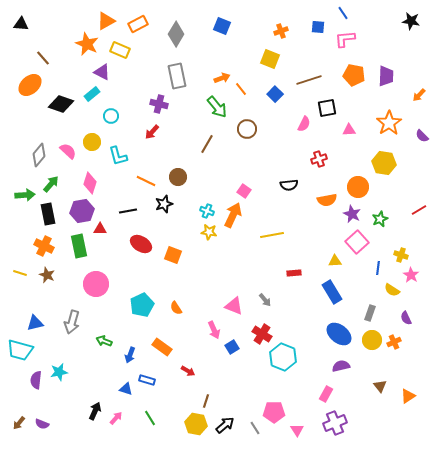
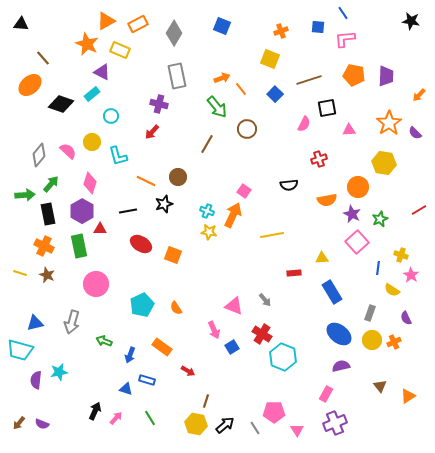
gray diamond at (176, 34): moved 2 px left, 1 px up
purple semicircle at (422, 136): moved 7 px left, 3 px up
purple hexagon at (82, 211): rotated 20 degrees counterclockwise
yellow triangle at (335, 261): moved 13 px left, 3 px up
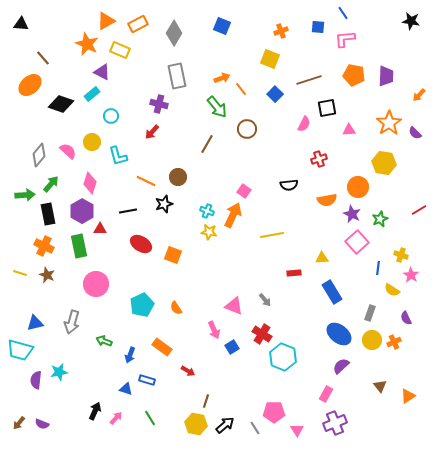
purple semicircle at (341, 366): rotated 30 degrees counterclockwise
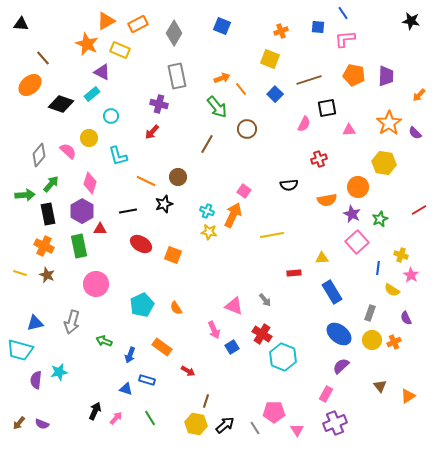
yellow circle at (92, 142): moved 3 px left, 4 px up
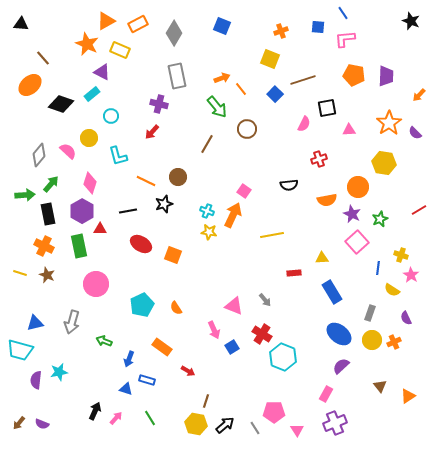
black star at (411, 21): rotated 12 degrees clockwise
brown line at (309, 80): moved 6 px left
blue arrow at (130, 355): moved 1 px left, 4 px down
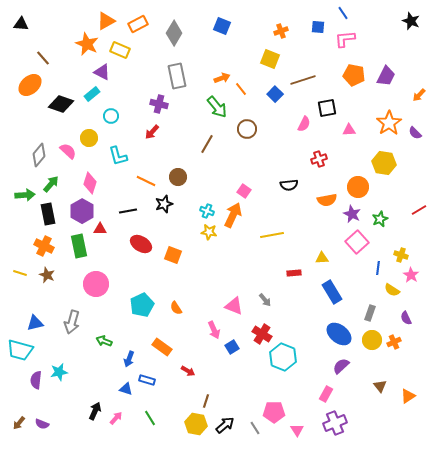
purple trapezoid at (386, 76): rotated 25 degrees clockwise
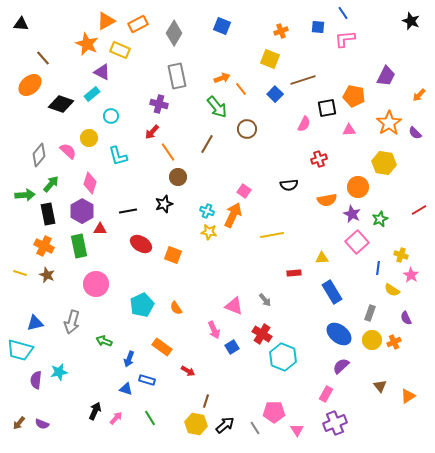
orange pentagon at (354, 75): moved 21 px down
orange line at (146, 181): moved 22 px right, 29 px up; rotated 30 degrees clockwise
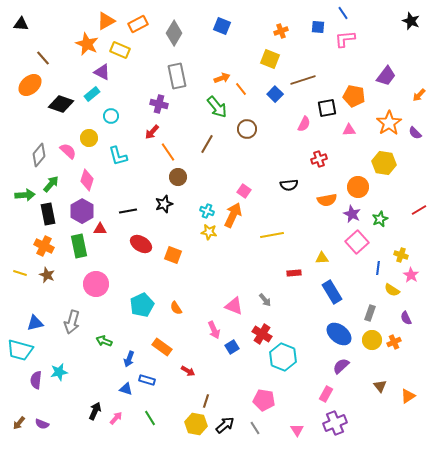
purple trapezoid at (386, 76): rotated 10 degrees clockwise
pink diamond at (90, 183): moved 3 px left, 3 px up
pink pentagon at (274, 412): moved 10 px left, 12 px up; rotated 10 degrees clockwise
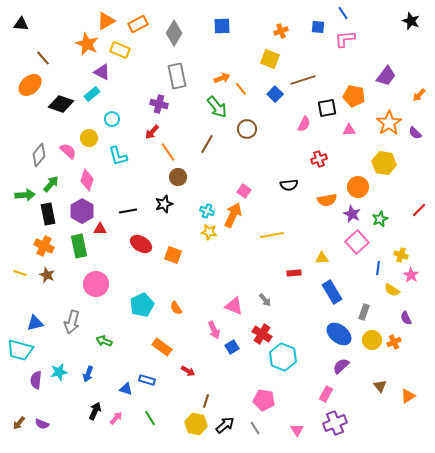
blue square at (222, 26): rotated 24 degrees counterclockwise
cyan circle at (111, 116): moved 1 px right, 3 px down
red line at (419, 210): rotated 14 degrees counterclockwise
gray rectangle at (370, 313): moved 6 px left, 1 px up
blue arrow at (129, 359): moved 41 px left, 15 px down
